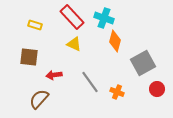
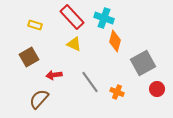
brown square: rotated 36 degrees counterclockwise
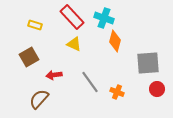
gray square: moved 5 px right; rotated 25 degrees clockwise
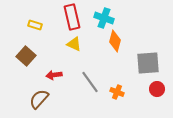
red rectangle: rotated 30 degrees clockwise
brown square: moved 3 px left, 1 px up; rotated 18 degrees counterclockwise
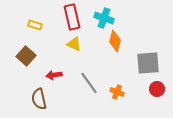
gray line: moved 1 px left, 1 px down
brown semicircle: rotated 55 degrees counterclockwise
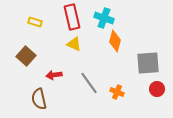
yellow rectangle: moved 3 px up
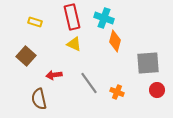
red circle: moved 1 px down
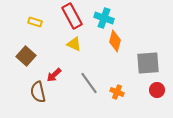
red rectangle: moved 1 px up; rotated 15 degrees counterclockwise
red arrow: rotated 35 degrees counterclockwise
brown semicircle: moved 1 px left, 7 px up
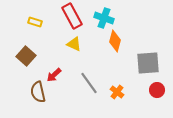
orange cross: rotated 16 degrees clockwise
